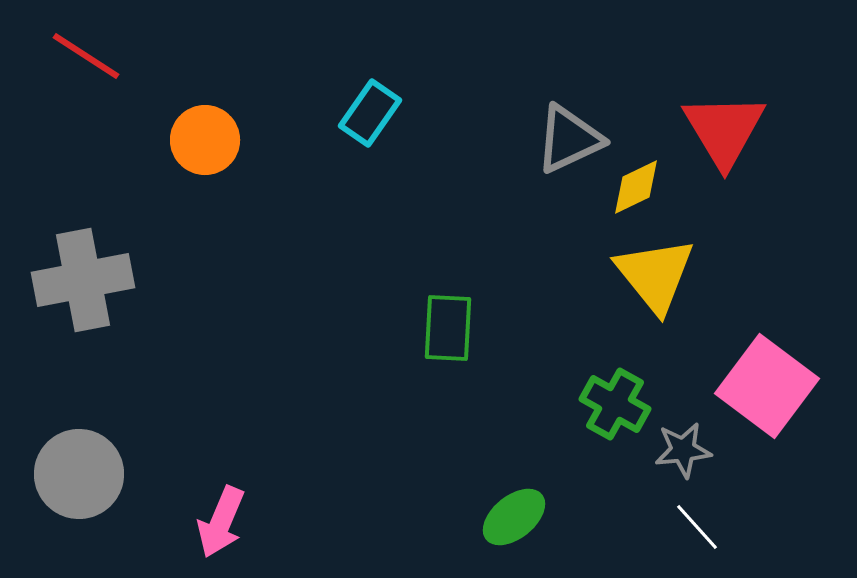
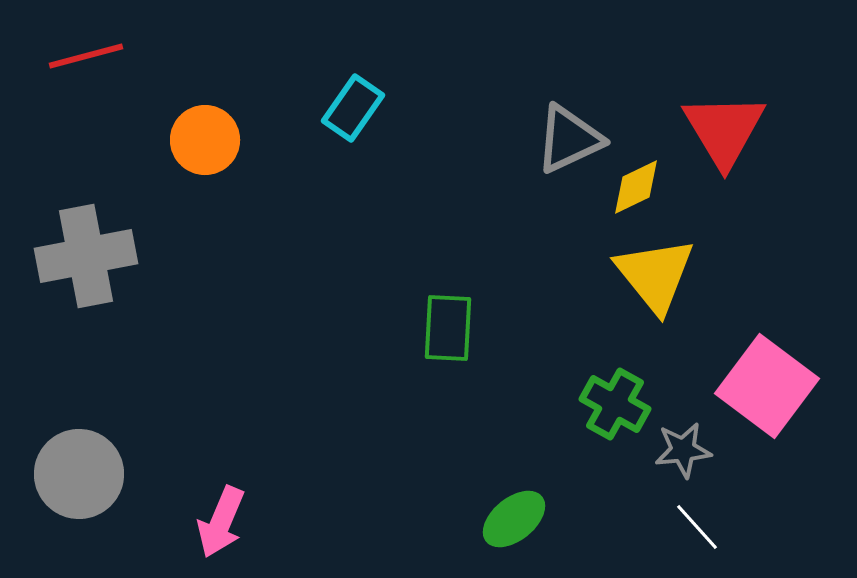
red line: rotated 48 degrees counterclockwise
cyan rectangle: moved 17 px left, 5 px up
gray cross: moved 3 px right, 24 px up
green ellipse: moved 2 px down
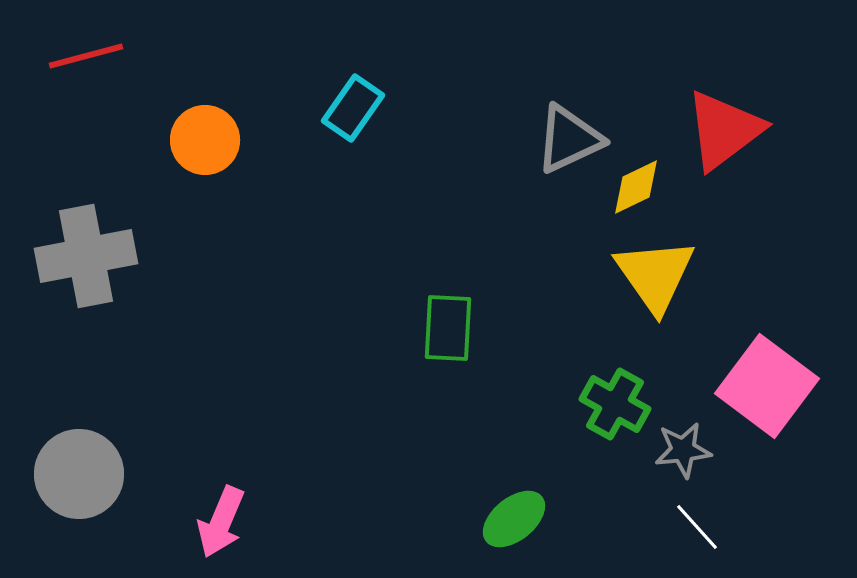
red triangle: rotated 24 degrees clockwise
yellow triangle: rotated 4 degrees clockwise
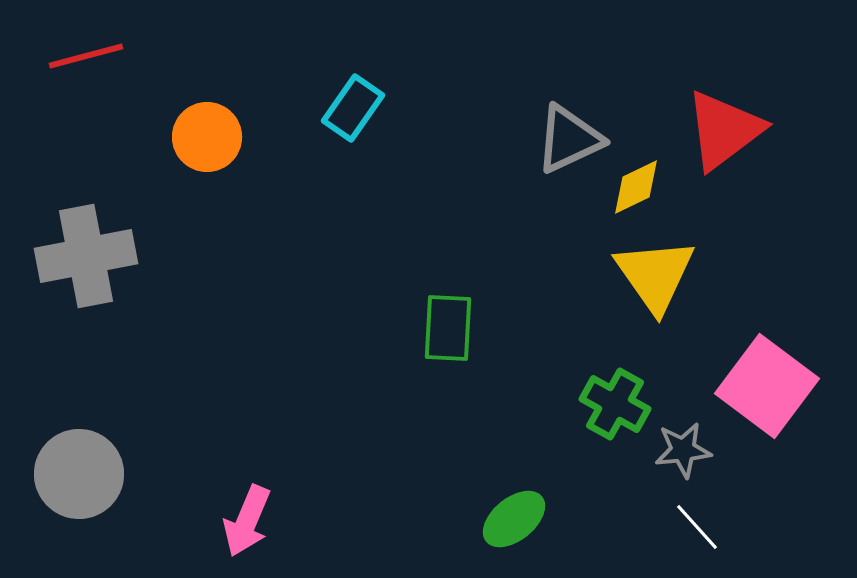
orange circle: moved 2 px right, 3 px up
pink arrow: moved 26 px right, 1 px up
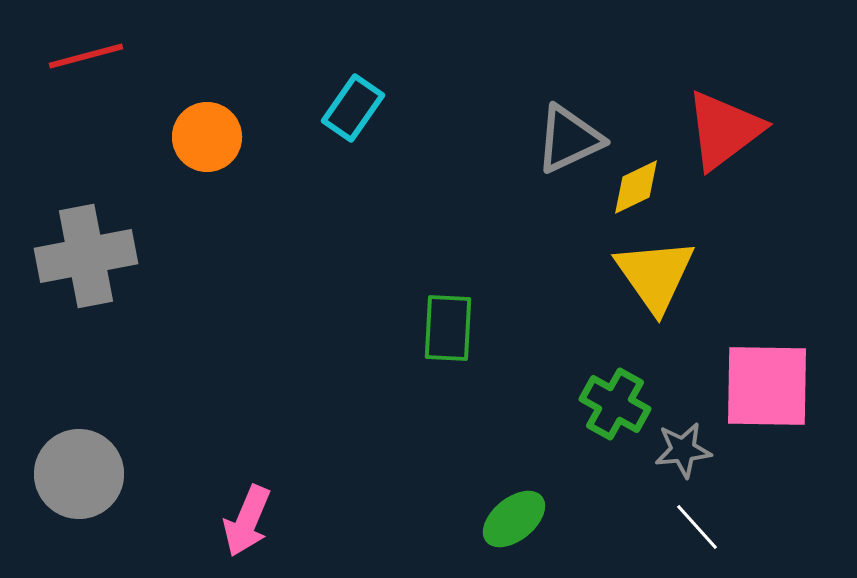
pink square: rotated 36 degrees counterclockwise
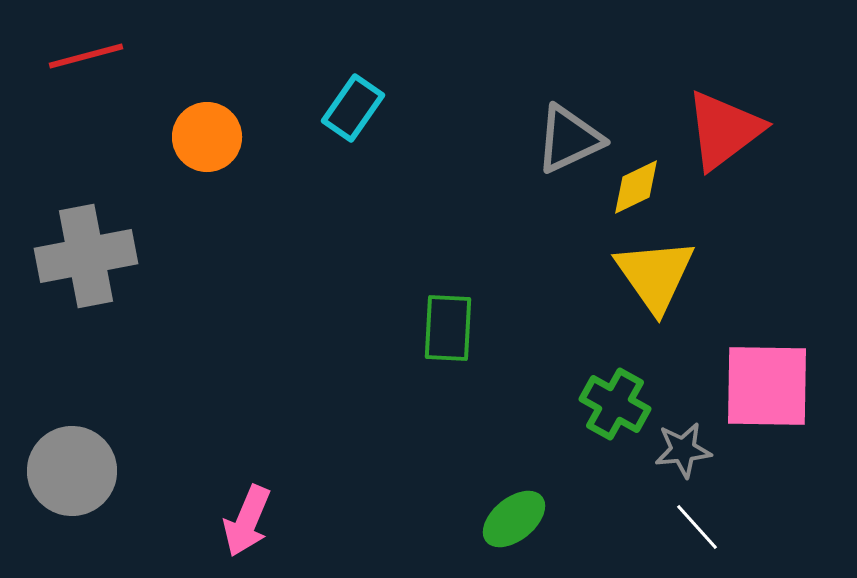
gray circle: moved 7 px left, 3 px up
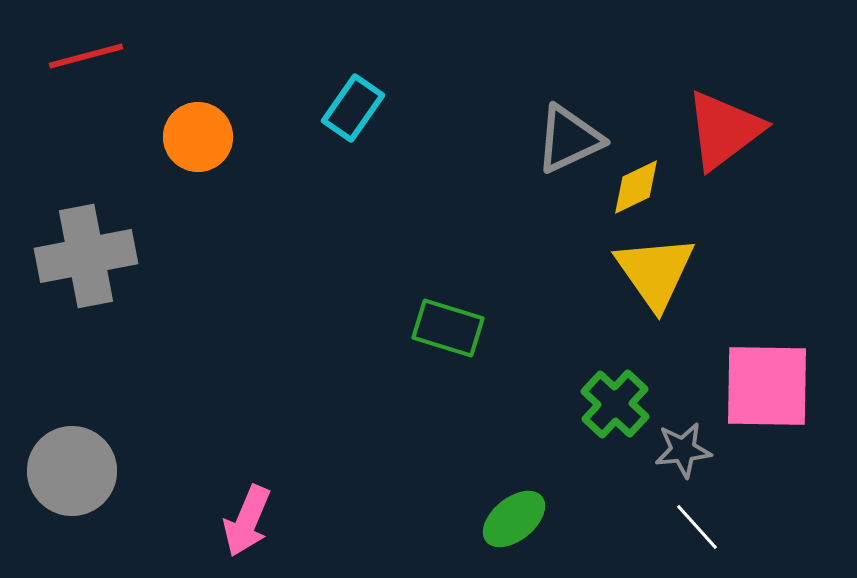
orange circle: moved 9 px left
yellow triangle: moved 3 px up
green rectangle: rotated 76 degrees counterclockwise
green cross: rotated 14 degrees clockwise
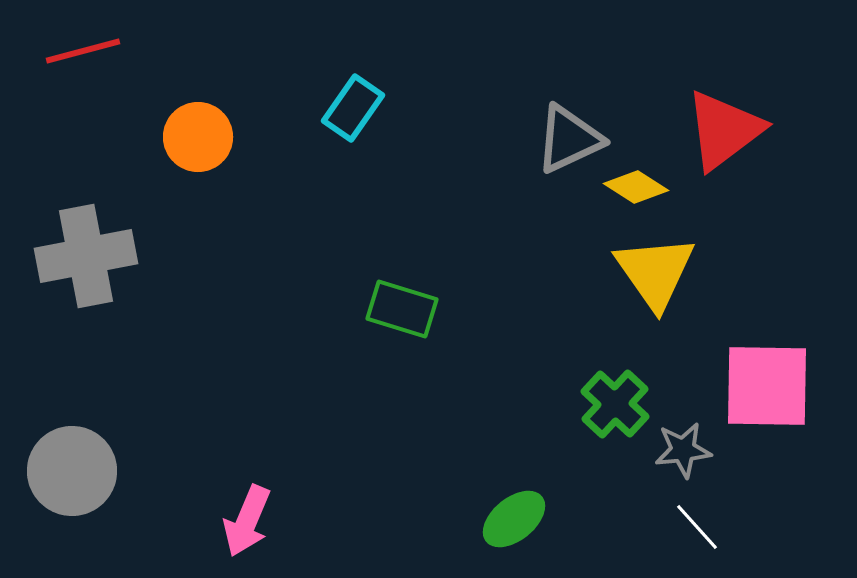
red line: moved 3 px left, 5 px up
yellow diamond: rotated 58 degrees clockwise
green rectangle: moved 46 px left, 19 px up
